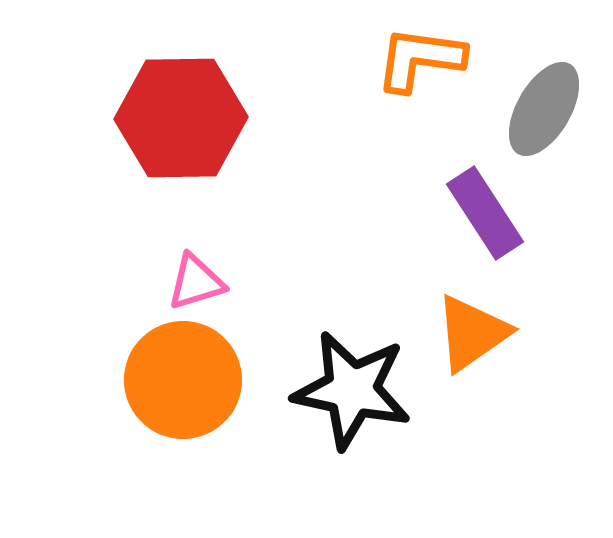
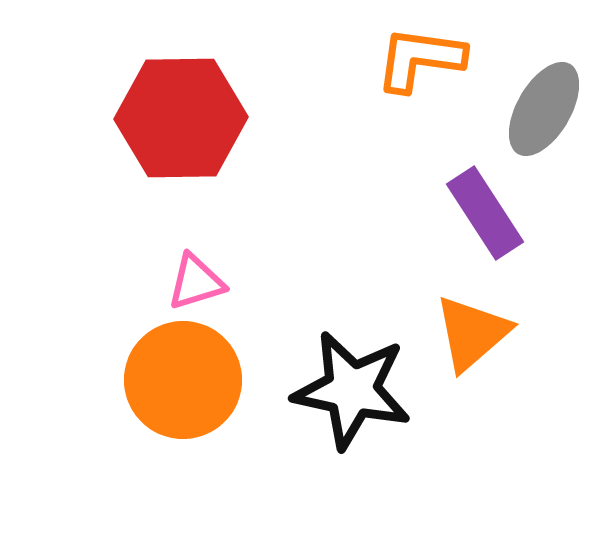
orange triangle: rotated 6 degrees counterclockwise
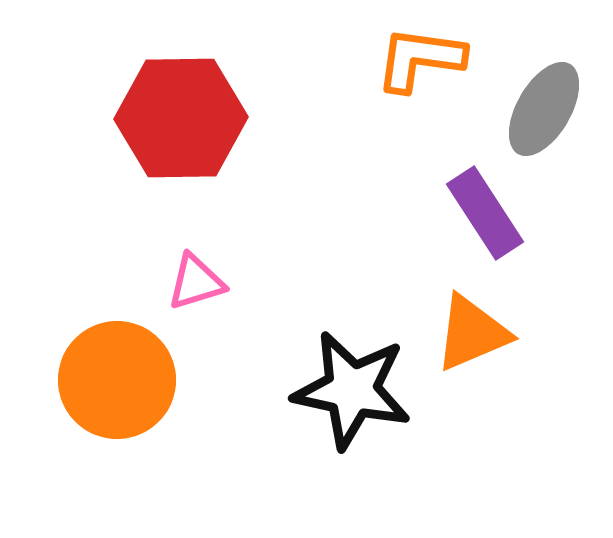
orange triangle: rotated 18 degrees clockwise
orange circle: moved 66 px left
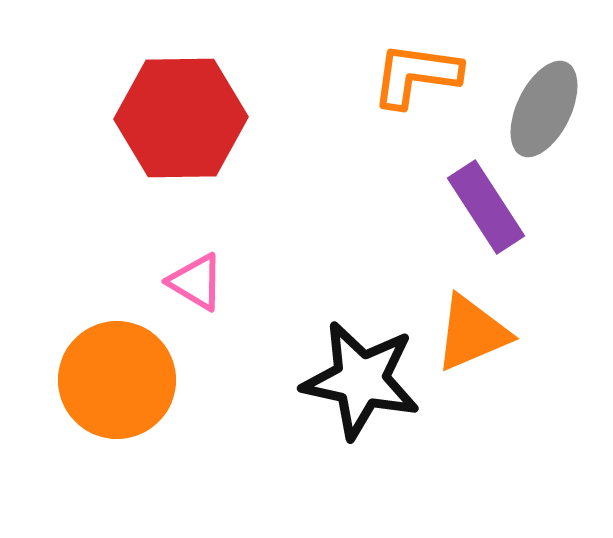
orange L-shape: moved 4 px left, 16 px down
gray ellipse: rotated 4 degrees counterclockwise
purple rectangle: moved 1 px right, 6 px up
pink triangle: rotated 48 degrees clockwise
black star: moved 9 px right, 10 px up
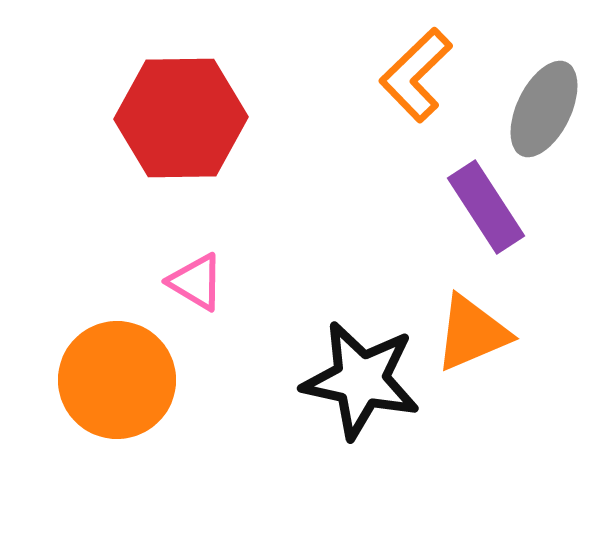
orange L-shape: rotated 52 degrees counterclockwise
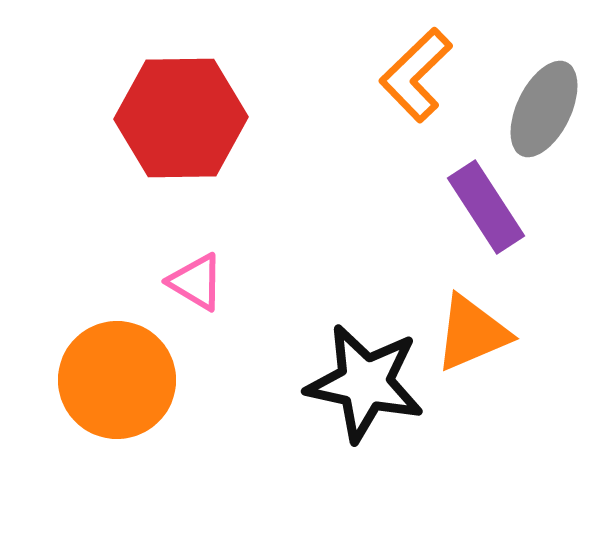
black star: moved 4 px right, 3 px down
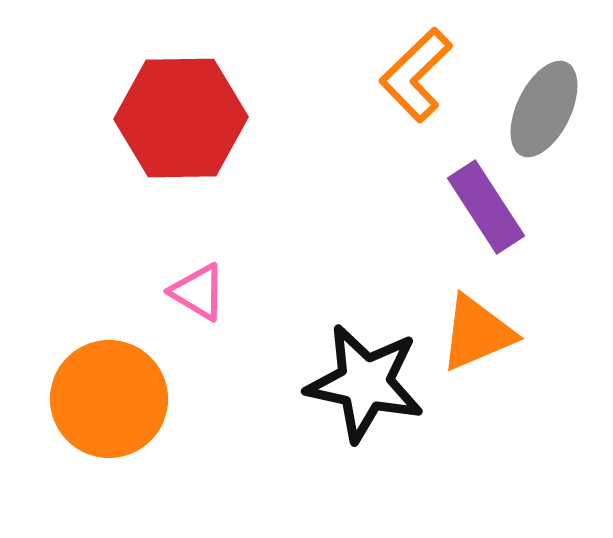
pink triangle: moved 2 px right, 10 px down
orange triangle: moved 5 px right
orange circle: moved 8 px left, 19 px down
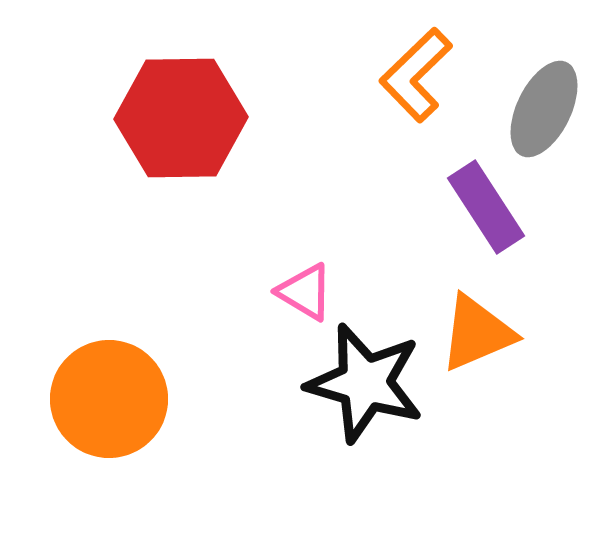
pink triangle: moved 107 px right
black star: rotated 4 degrees clockwise
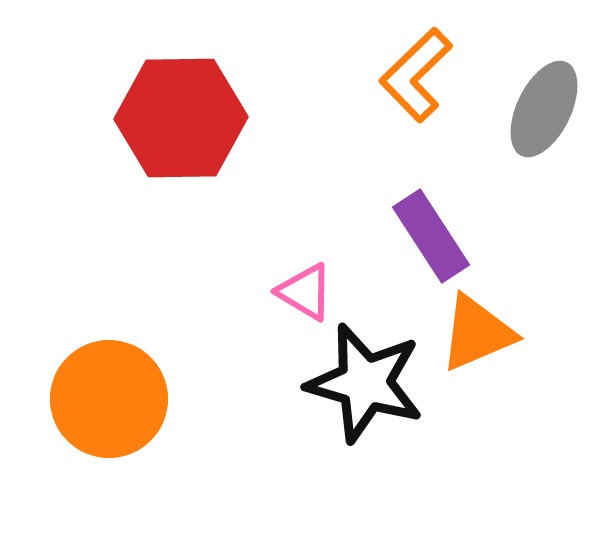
purple rectangle: moved 55 px left, 29 px down
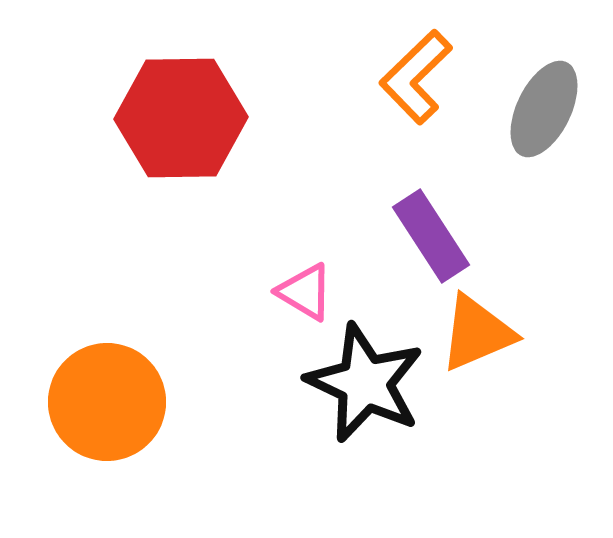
orange L-shape: moved 2 px down
black star: rotated 9 degrees clockwise
orange circle: moved 2 px left, 3 px down
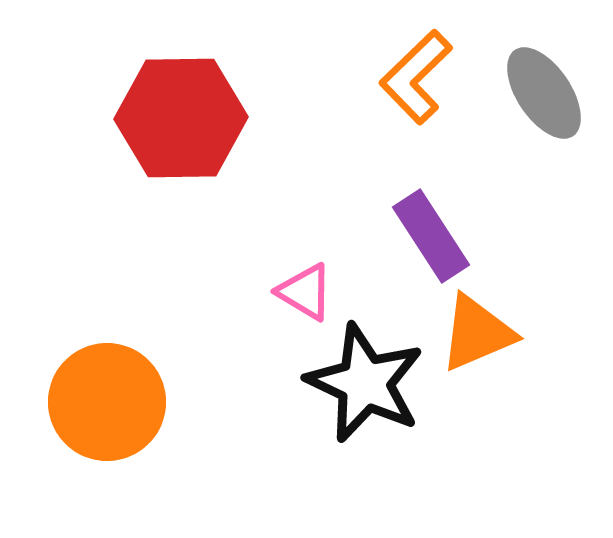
gray ellipse: moved 16 px up; rotated 60 degrees counterclockwise
